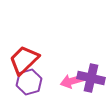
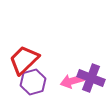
purple cross: rotated 8 degrees clockwise
purple hexagon: moved 4 px right
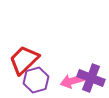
purple hexagon: moved 3 px right, 2 px up
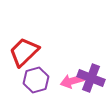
red trapezoid: moved 8 px up
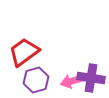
red trapezoid: rotated 8 degrees clockwise
purple cross: rotated 12 degrees counterclockwise
